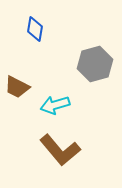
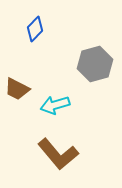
blue diamond: rotated 35 degrees clockwise
brown trapezoid: moved 2 px down
brown L-shape: moved 2 px left, 4 px down
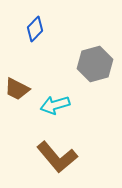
brown L-shape: moved 1 px left, 3 px down
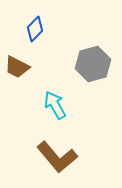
gray hexagon: moved 2 px left
brown trapezoid: moved 22 px up
cyan arrow: rotated 76 degrees clockwise
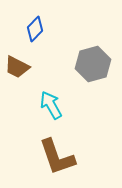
cyan arrow: moved 4 px left
brown L-shape: rotated 21 degrees clockwise
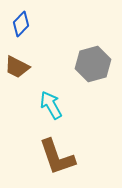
blue diamond: moved 14 px left, 5 px up
